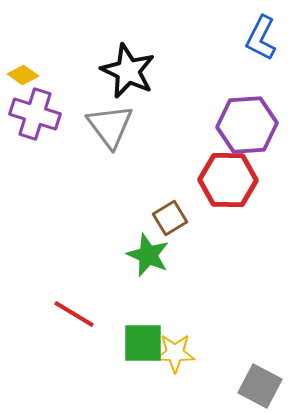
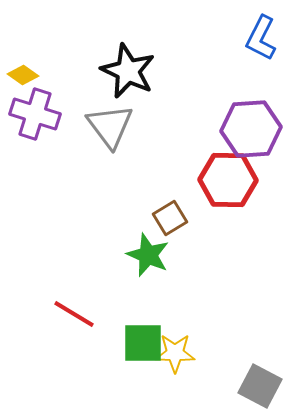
purple hexagon: moved 4 px right, 4 px down
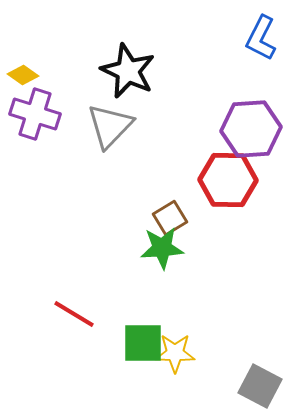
gray triangle: rotated 21 degrees clockwise
green star: moved 14 px right, 7 px up; rotated 27 degrees counterclockwise
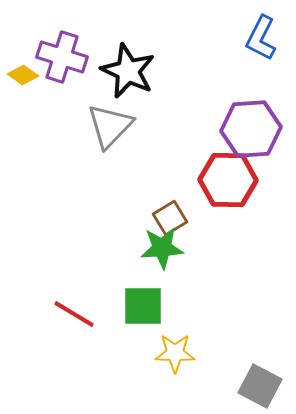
purple cross: moved 27 px right, 57 px up
green square: moved 37 px up
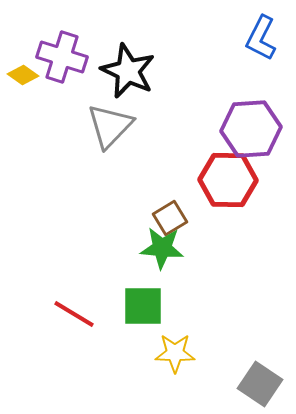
green star: rotated 9 degrees clockwise
gray square: moved 2 px up; rotated 6 degrees clockwise
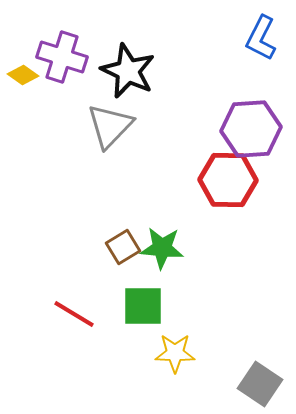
brown square: moved 47 px left, 29 px down
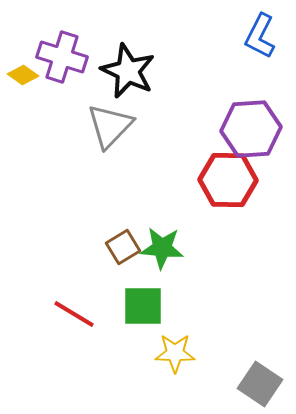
blue L-shape: moved 1 px left, 2 px up
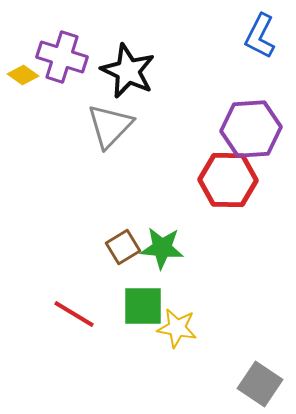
yellow star: moved 2 px right, 25 px up; rotated 9 degrees clockwise
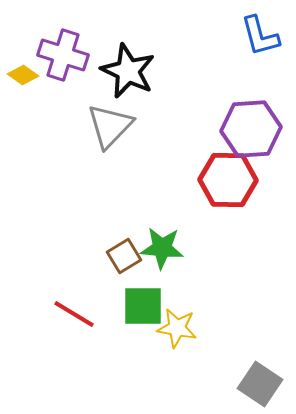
blue L-shape: rotated 42 degrees counterclockwise
purple cross: moved 1 px right, 2 px up
brown square: moved 1 px right, 9 px down
